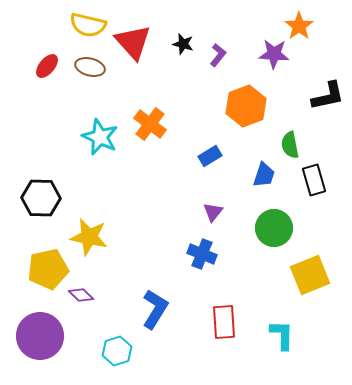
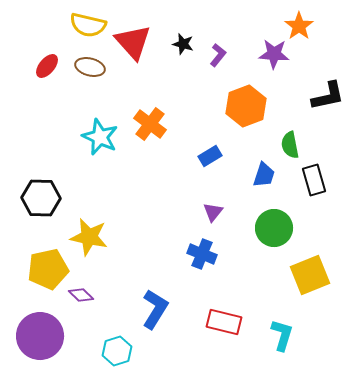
red rectangle: rotated 72 degrees counterclockwise
cyan L-shape: rotated 16 degrees clockwise
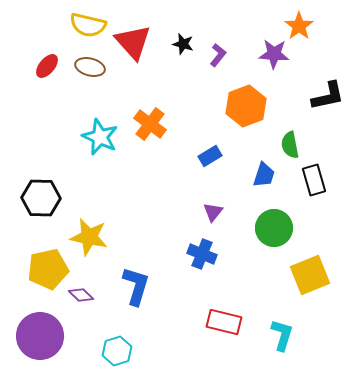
blue L-shape: moved 19 px left, 23 px up; rotated 15 degrees counterclockwise
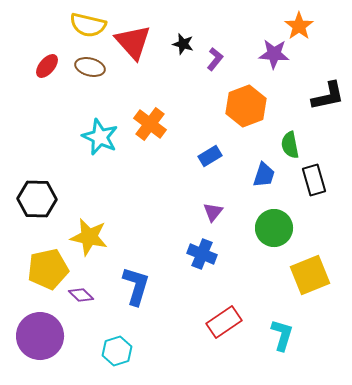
purple L-shape: moved 3 px left, 4 px down
black hexagon: moved 4 px left, 1 px down
red rectangle: rotated 48 degrees counterclockwise
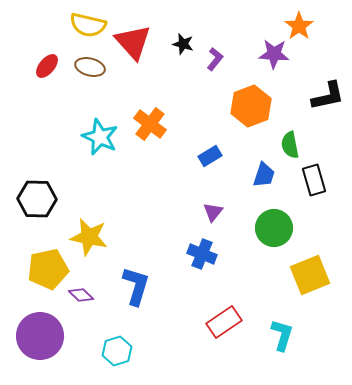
orange hexagon: moved 5 px right
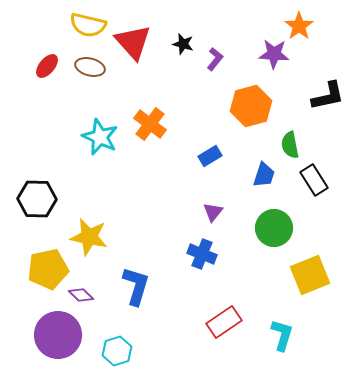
orange hexagon: rotated 6 degrees clockwise
black rectangle: rotated 16 degrees counterclockwise
purple circle: moved 18 px right, 1 px up
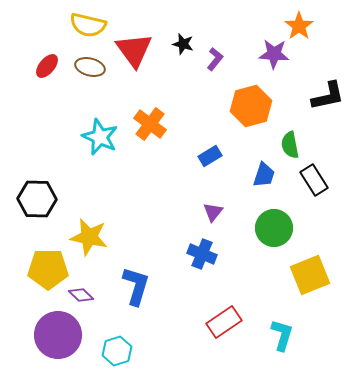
red triangle: moved 1 px right, 8 px down; rotated 6 degrees clockwise
yellow pentagon: rotated 12 degrees clockwise
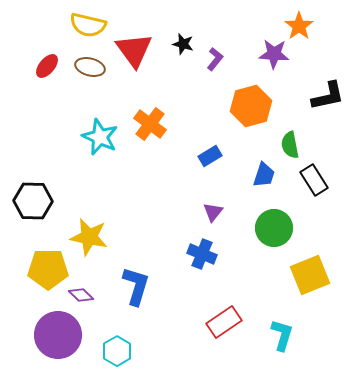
black hexagon: moved 4 px left, 2 px down
cyan hexagon: rotated 12 degrees counterclockwise
